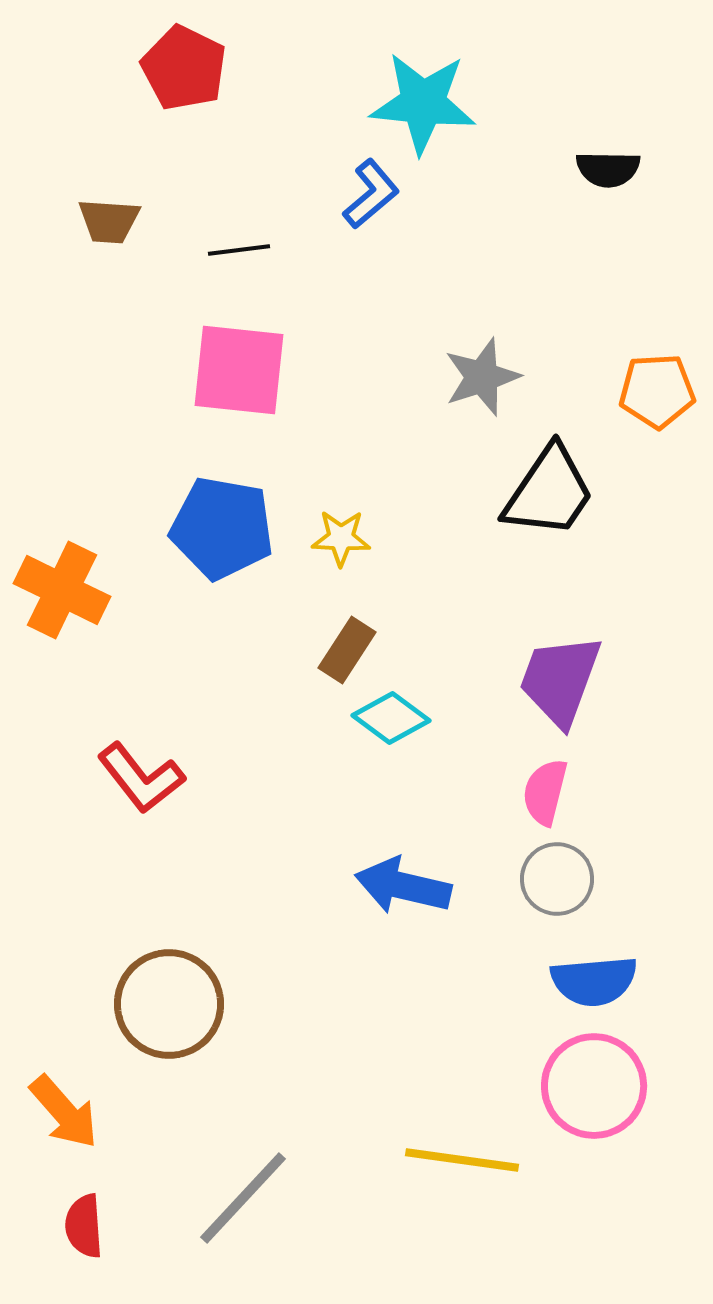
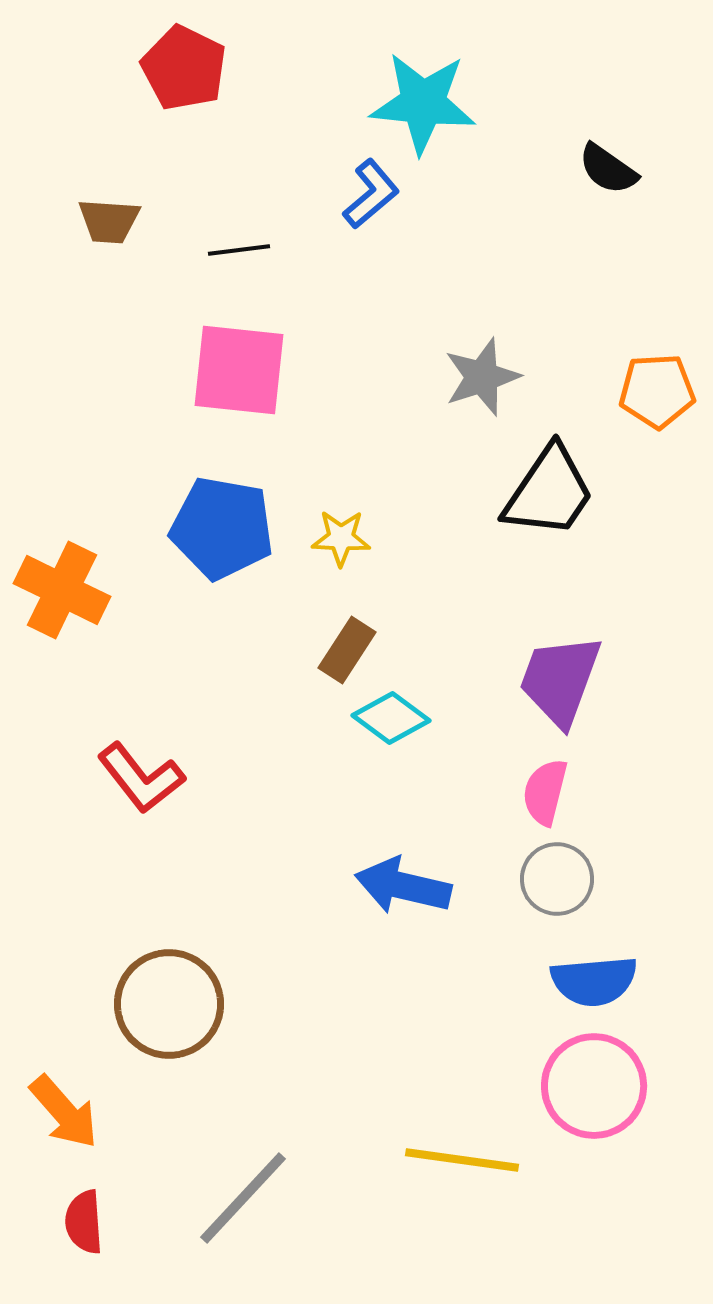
black semicircle: rotated 34 degrees clockwise
red semicircle: moved 4 px up
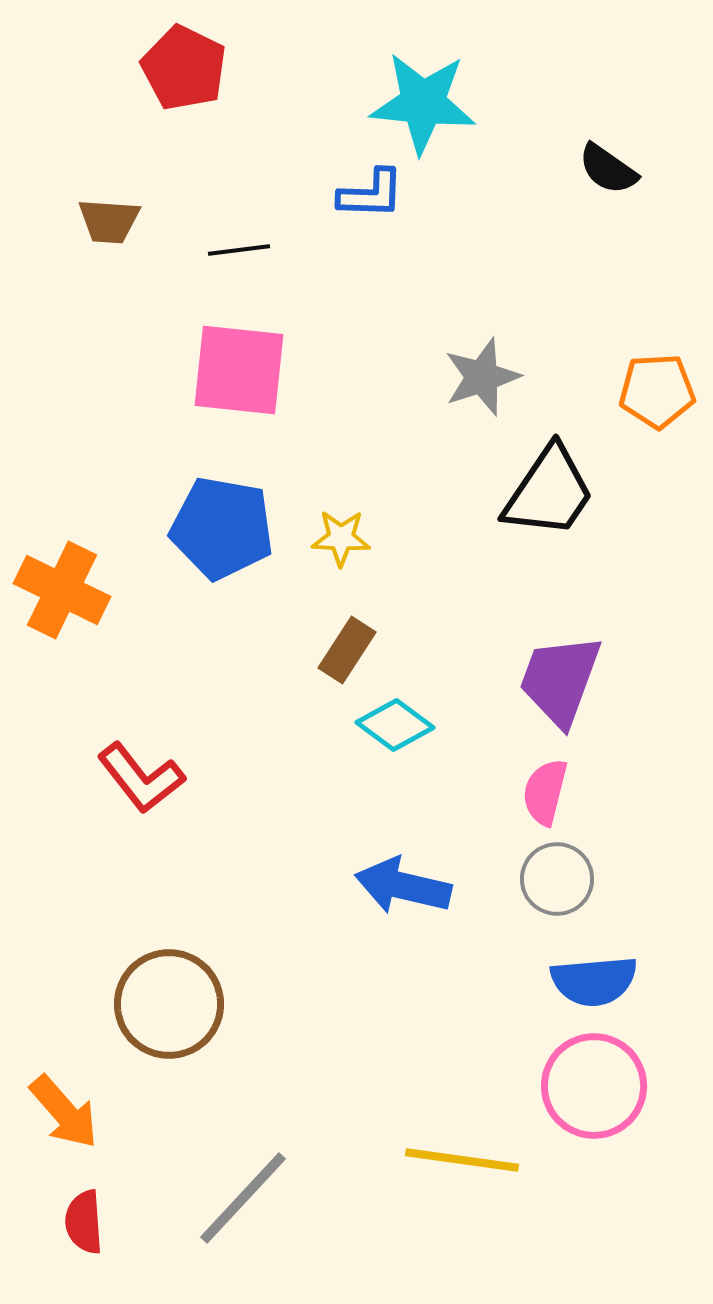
blue L-shape: rotated 42 degrees clockwise
cyan diamond: moved 4 px right, 7 px down
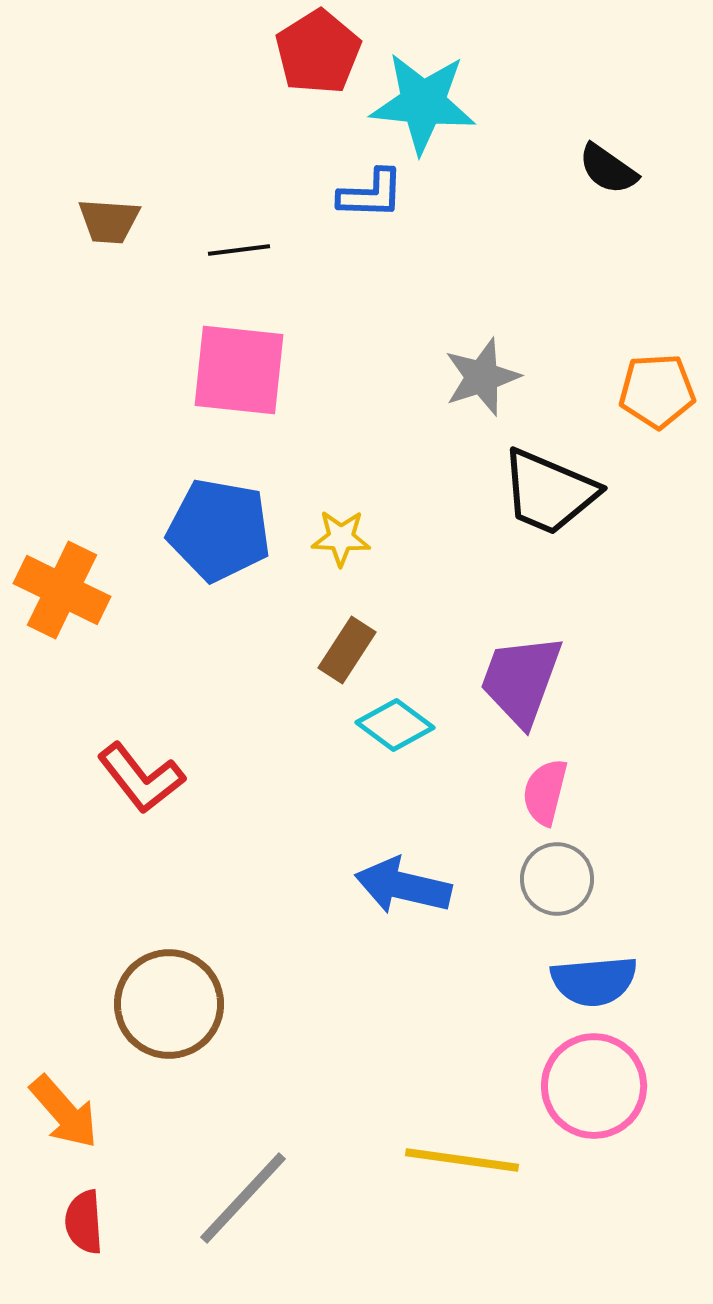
red pentagon: moved 134 px right, 16 px up; rotated 14 degrees clockwise
black trapezoid: rotated 79 degrees clockwise
blue pentagon: moved 3 px left, 2 px down
purple trapezoid: moved 39 px left
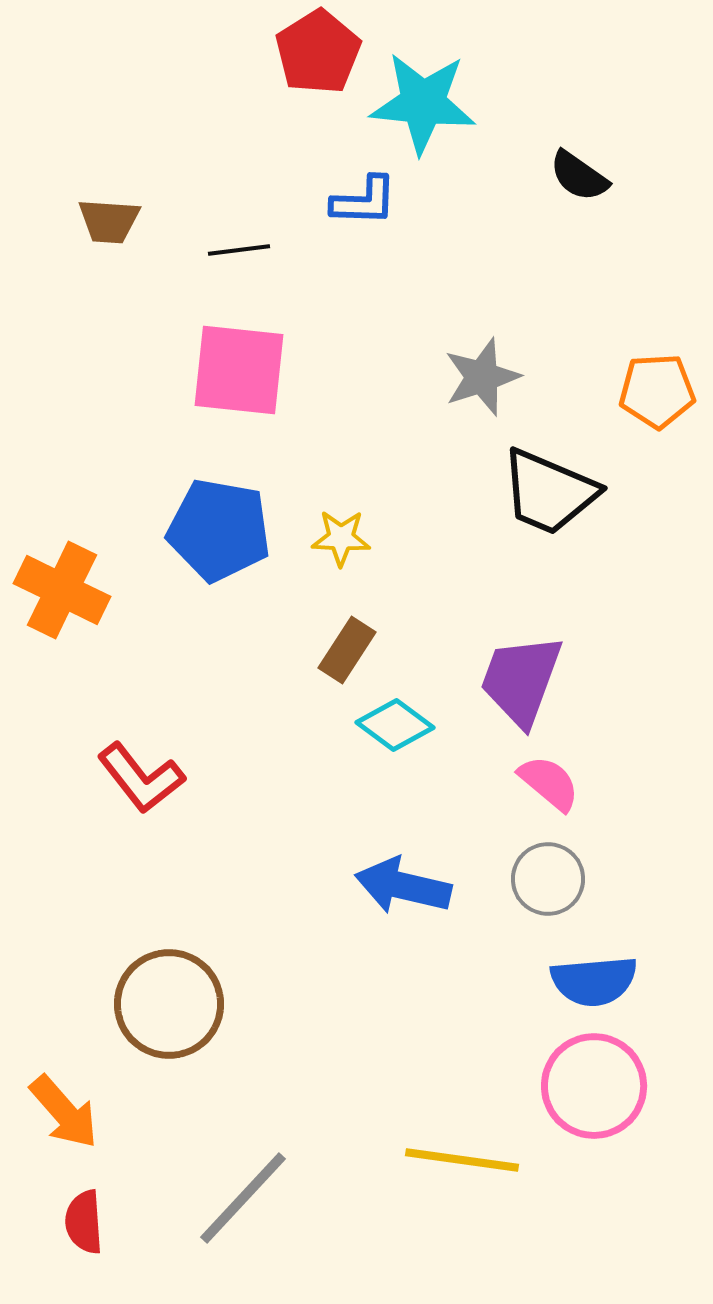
black semicircle: moved 29 px left, 7 px down
blue L-shape: moved 7 px left, 7 px down
pink semicircle: moved 4 px right, 9 px up; rotated 116 degrees clockwise
gray circle: moved 9 px left
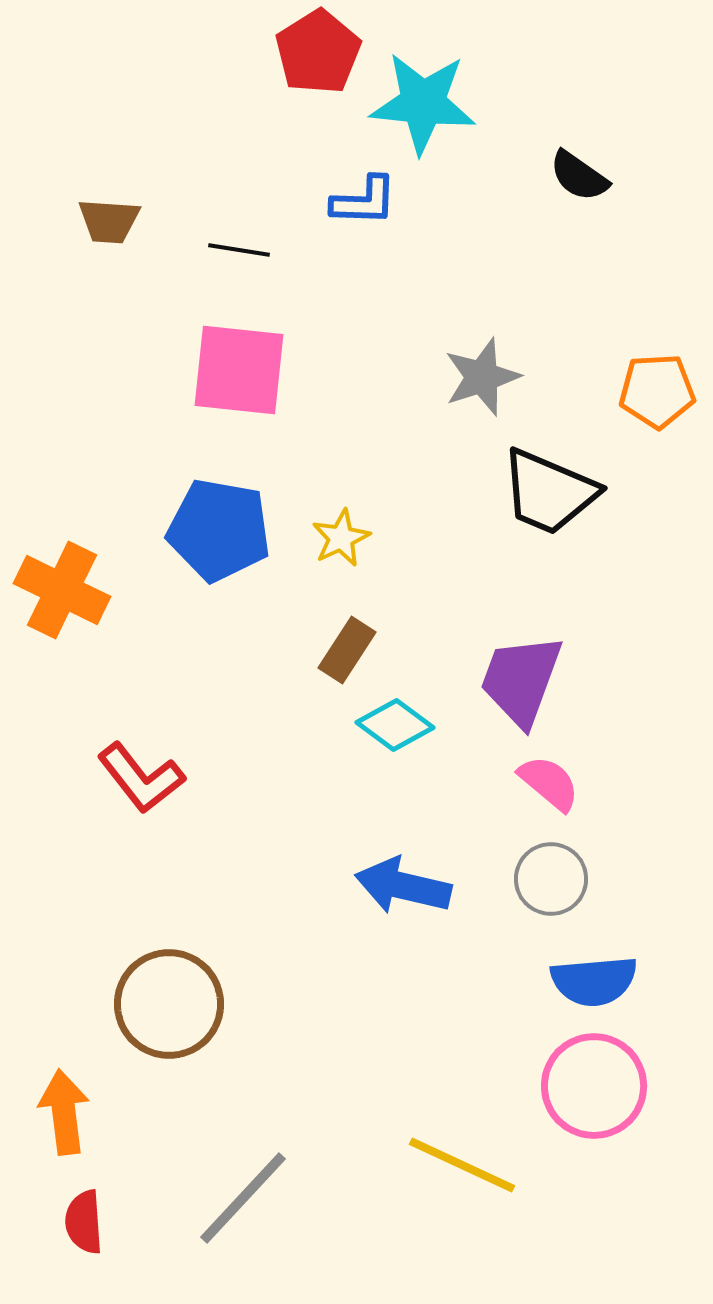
black line: rotated 16 degrees clockwise
yellow star: rotated 28 degrees counterclockwise
gray circle: moved 3 px right
orange arrow: rotated 146 degrees counterclockwise
yellow line: moved 5 px down; rotated 17 degrees clockwise
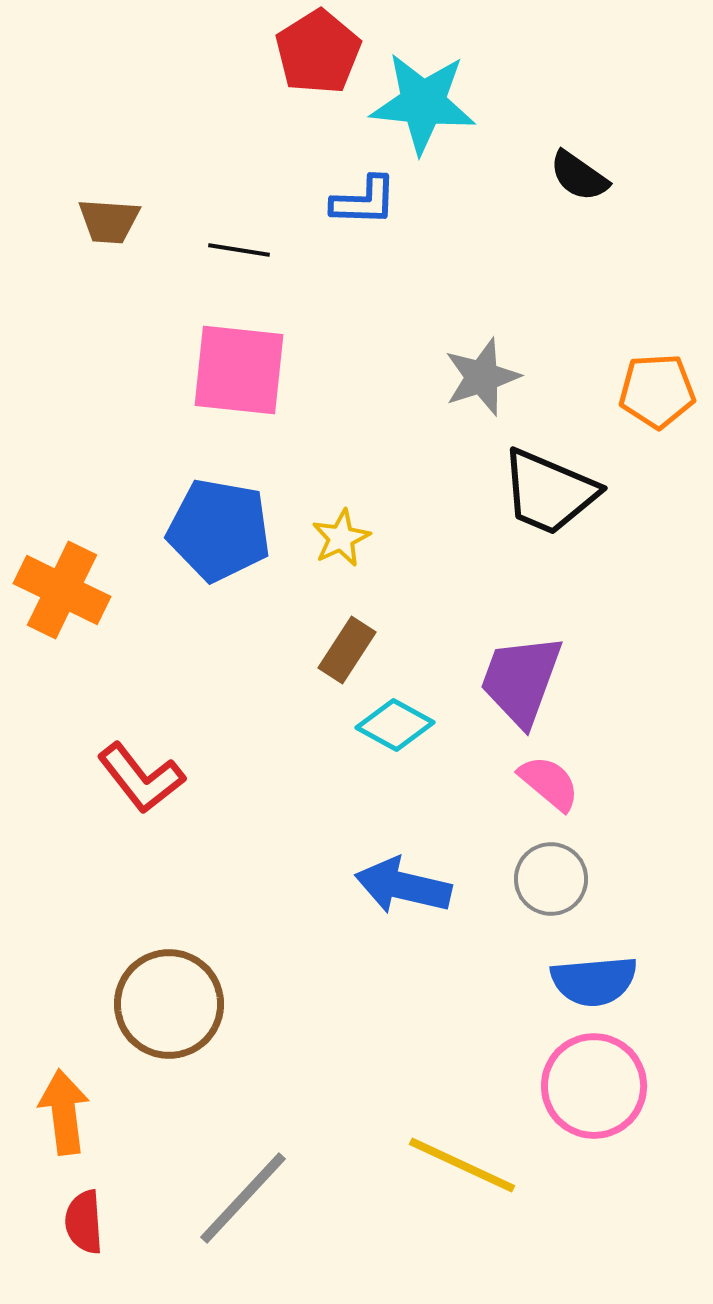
cyan diamond: rotated 8 degrees counterclockwise
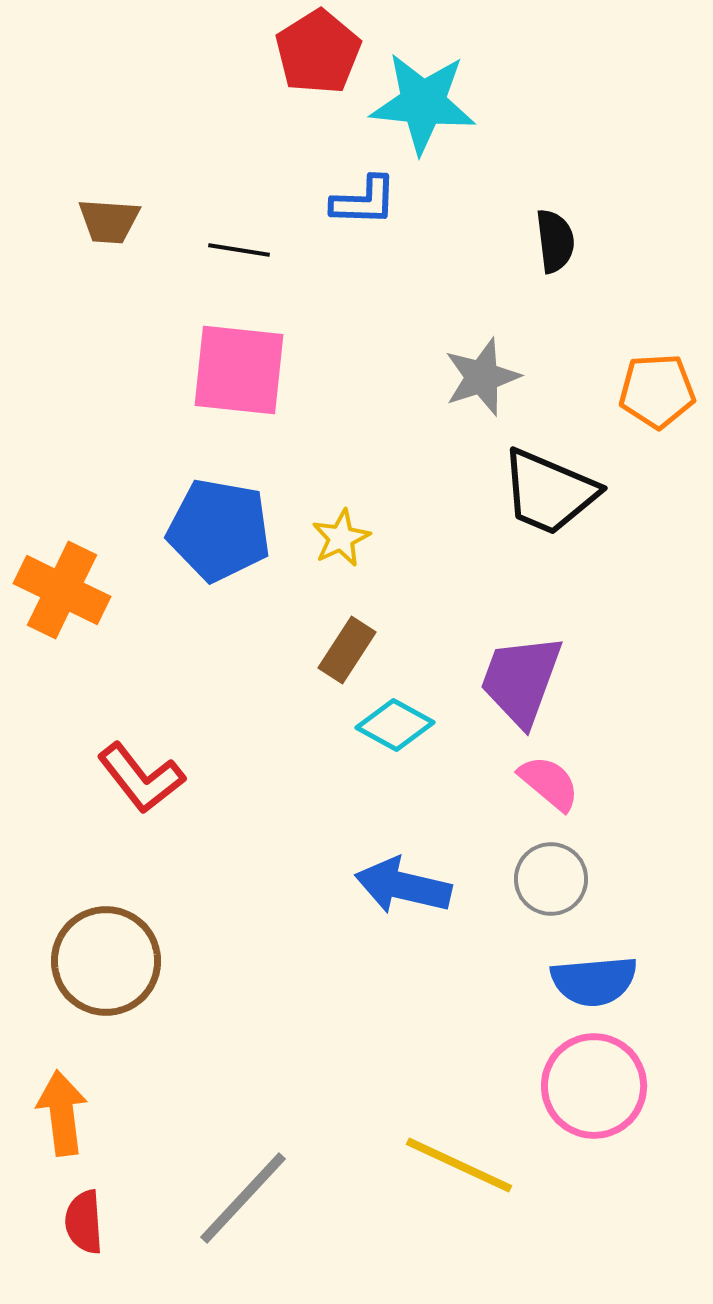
black semicircle: moved 24 px left, 65 px down; rotated 132 degrees counterclockwise
brown circle: moved 63 px left, 43 px up
orange arrow: moved 2 px left, 1 px down
yellow line: moved 3 px left
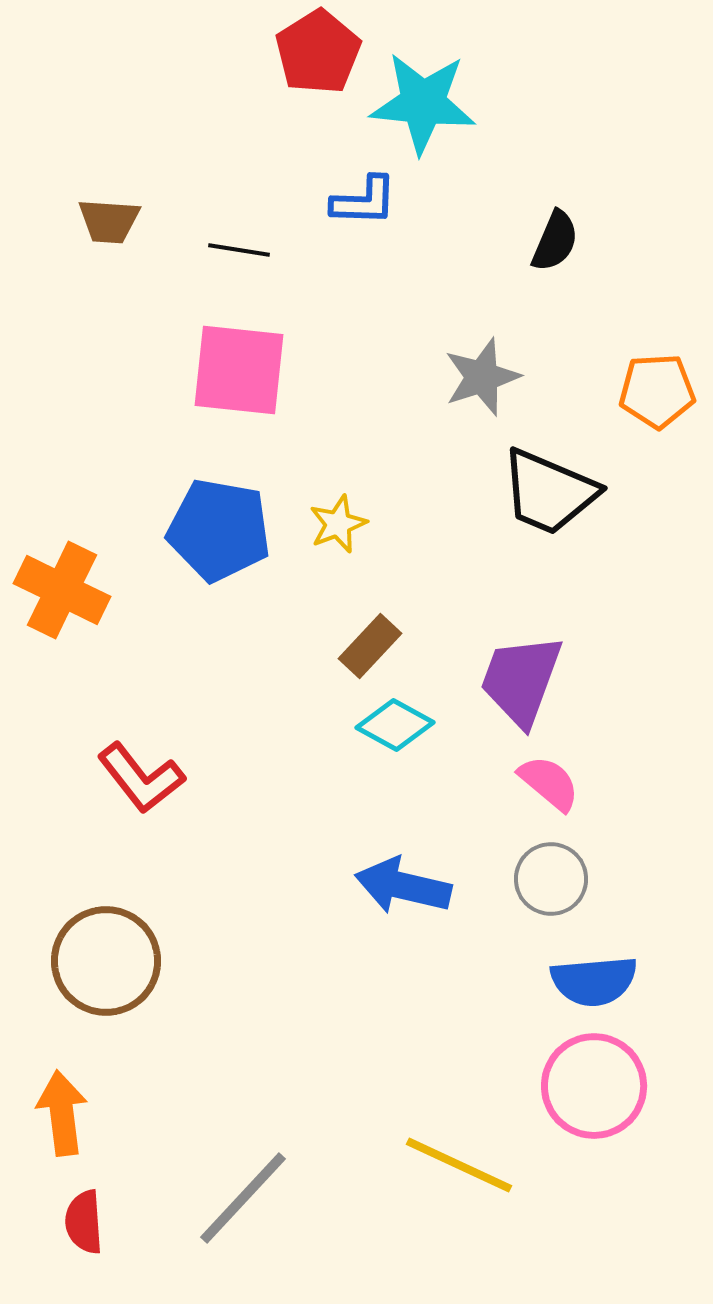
black semicircle: rotated 30 degrees clockwise
yellow star: moved 3 px left, 14 px up; rotated 4 degrees clockwise
brown rectangle: moved 23 px right, 4 px up; rotated 10 degrees clockwise
